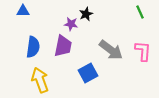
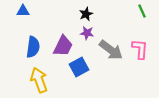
green line: moved 2 px right, 1 px up
purple star: moved 16 px right, 9 px down
purple trapezoid: rotated 15 degrees clockwise
pink L-shape: moved 3 px left, 2 px up
blue square: moved 9 px left, 6 px up
yellow arrow: moved 1 px left
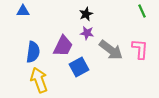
blue semicircle: moved 5 px down
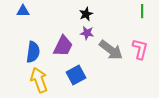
green line: rotated 24 degrees clockwise
pink L-shape: rotated 10 degrees clockwise
blue square: moved 3 px left, 8 px down
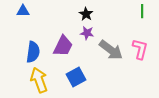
black star: rotated 16 degrees counterclockwise
blue square: moved 2 px down
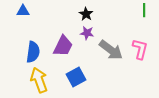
green line: moved 2 px right, 1 px up
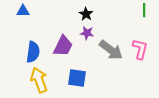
blue square: moved 1 px right, 1 px down; rotated 36 degrees clockwise
